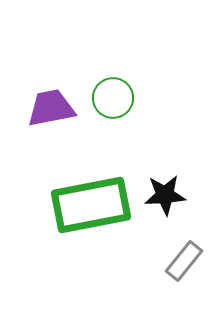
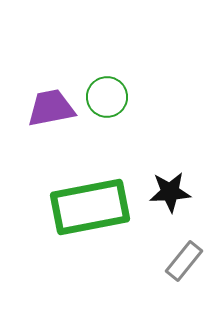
green circle: moved 6 px left, 1 px up
black star: moved 5 px right, 3 px up
green rectangle: moved 1 px left, 2 px down
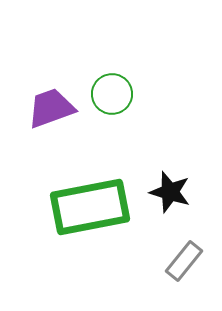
green circle: moved 5 px right, 3 px up
purple trapezoid: rotated 9 degrees counterclockwise
black star: rotated 21 degrees clockwise
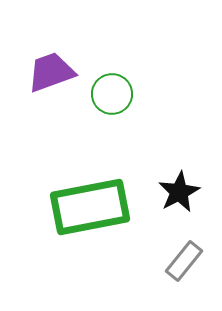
purple trapezoid: moved 36 px up
black star: moved 9 px right; rotated 27 degrees clockwise
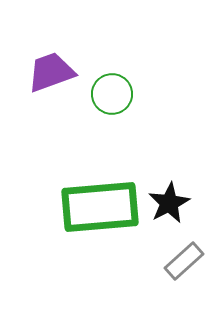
black star: moved 10 px left, 11 px down
green rectangle: moved 10 px right; rotated 6 degrees clockwise
gray rectangle: rotated 9 degrees clockwise
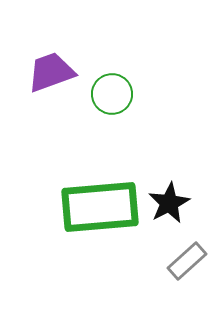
gray rectangle: moved 3 px right
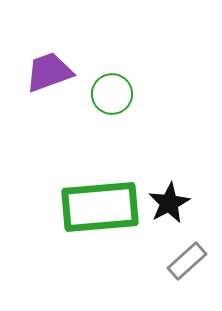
purple trapezoid: moved 2 px left
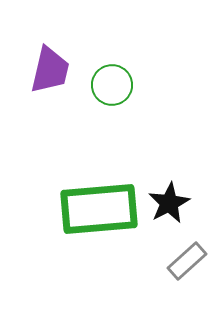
purple trapezoid: moved 1 px right, 2 px up; rotated 123 degrees clockwise
green circle: moved 9 px up
green rectangle: moved 1 px left, 2 px down
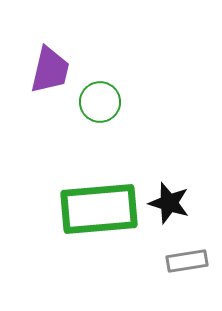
green circle: moved 12 px left, 17 px down
black star: rotated 27 degrees counterclockwise
gray rectangle: rotated 33 degrees clockwise
